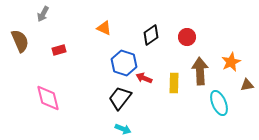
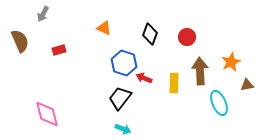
black diamond: moved 1 px left, 1 px up; rotated 35 degrees counterclockwise
pink diamond: moved 1 px left, 16 px down
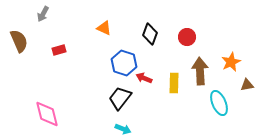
brown semicircle: moved 1 px left
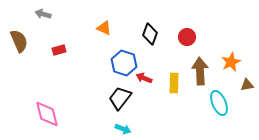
gray arrow: rotated 77 degrees clockwise
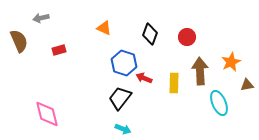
gray arrow: moved 2 px left, 4 px down; rotated 28 degrees counterclockwise
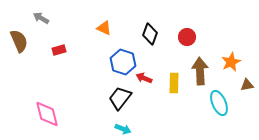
gray arrow: rotated 42 degrees clockwise
blue hexagon: moved 1 px left, 1 px up
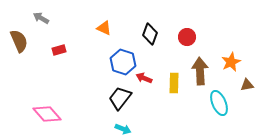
pink diamond: rotated 28 degrees counterclockwise
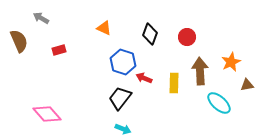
cyan ellipse: rotated 25 degrees counterclockwise
